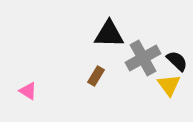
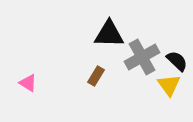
gray cross: moved 1 px left, 1 px up
pink triangle: moved 8 px up
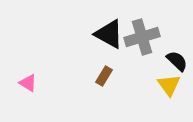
black triangle: rotated 28 degrees clockwise
gray cross: moved 20 px up; rotated 12 degrees clockwise
brown rectangle: moved 8 px right
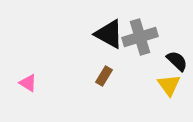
gray cross: moved 2 px left
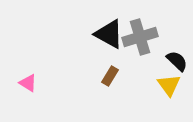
brown rectangle: moved 6 px right
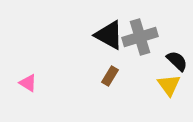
black triangle: moved 1 px down
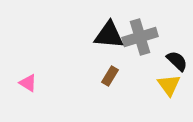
black triangle: rotated 24 degrees counterclockwise
